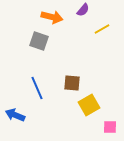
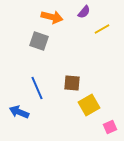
purple semicircle: moved 1 px right, 2 px down
blue arrow: moved 4 px right, 3 px up
pink square: rotated 24 degrees counterclockwise
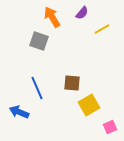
purple semicircle: moved 2 px left, 1 px down
orange arrow: rotated 135 degrees counterclockwise
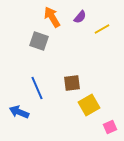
purple semicircle: moved 2 px left, 4 px down
brown square: rotated 12 degrees counterclockwise
